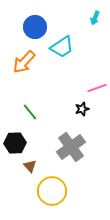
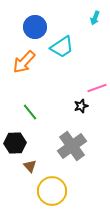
black star: moved 1 px left, 3 px up
gray cross: moved 1 px right, 1 px up
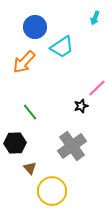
pink line: rotated 24 degrees counterclockwise
brown triangle: moved 2 px down
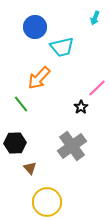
cyan trapezoid: rotated 20 degrees clockwise
orange arrow: moved 15 px right, 16 px down
black star: moved 1 px down; rotated 16 degrees counterclockwise
green line: moved 9 px left, 8 px up
yellow circle: moved 5 px left, 11 px down
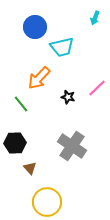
black star: moved 13 px left, 10 px up; rotated 24 degrees counterclockwise
gray cross: rotated 20 degrees counterclockwise
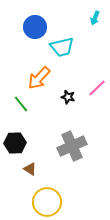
gray cross: rotated 32 degrees clockwise
brown triangle: moved 1 px down; rotated 16 degrees counterclockwise
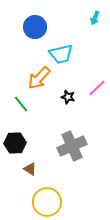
cyan trapezoid: moved 1 px left, 7 px down
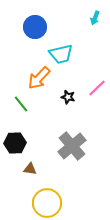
gray cross: rotated 16 degrees counterclockwise
brown triangle: rotated 24 degrees counterclockwise
yellow circle: moved 1 px down
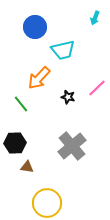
cyan trapezoid: moved 2 px right, 4 px up
brown triangle: moved 3 px left, 2 px up
